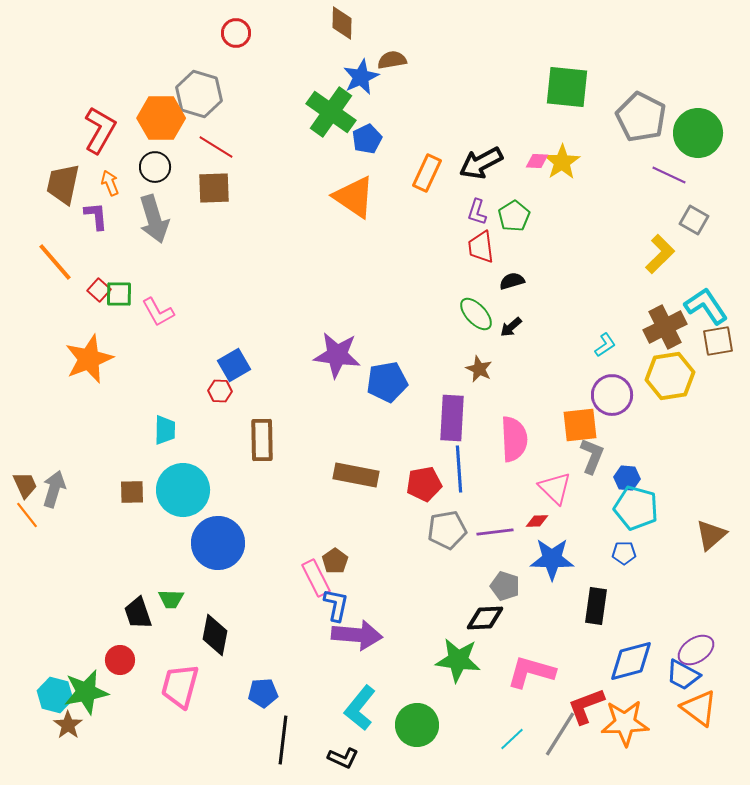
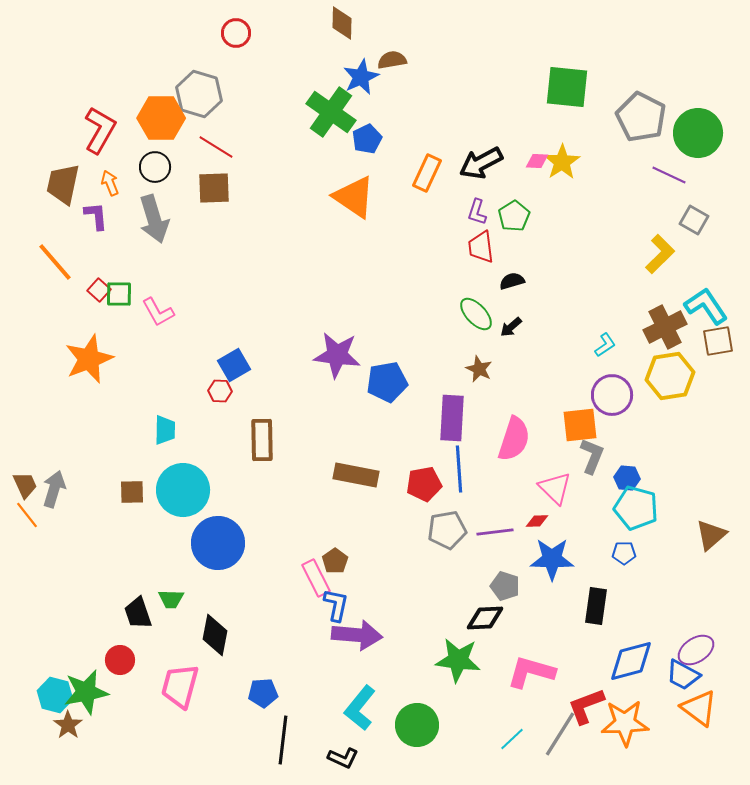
pink semicircle at (514, 439): rotated 21 degrees clockwise
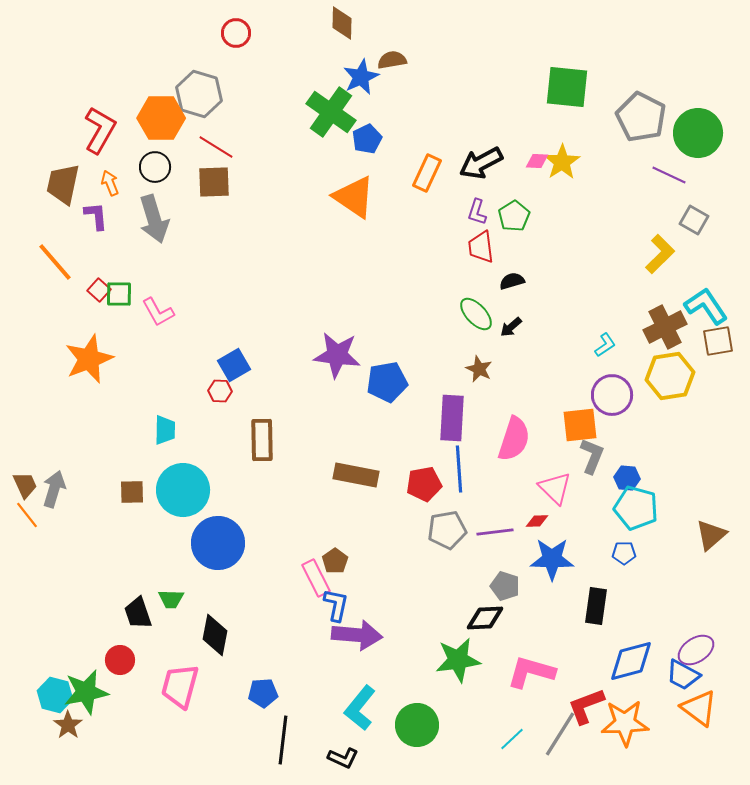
brown square at (214, 188): moved 6 px up
green star at (458, 660): rotated 15 degrees counterclockwise
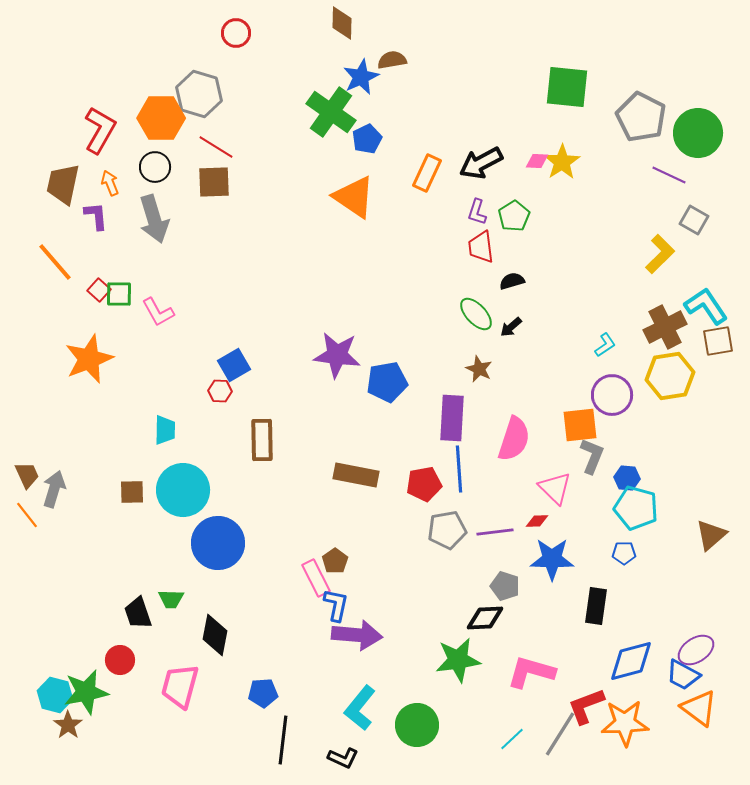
brown trapezoid at (25, 485): moved 2 px right, 10 px up
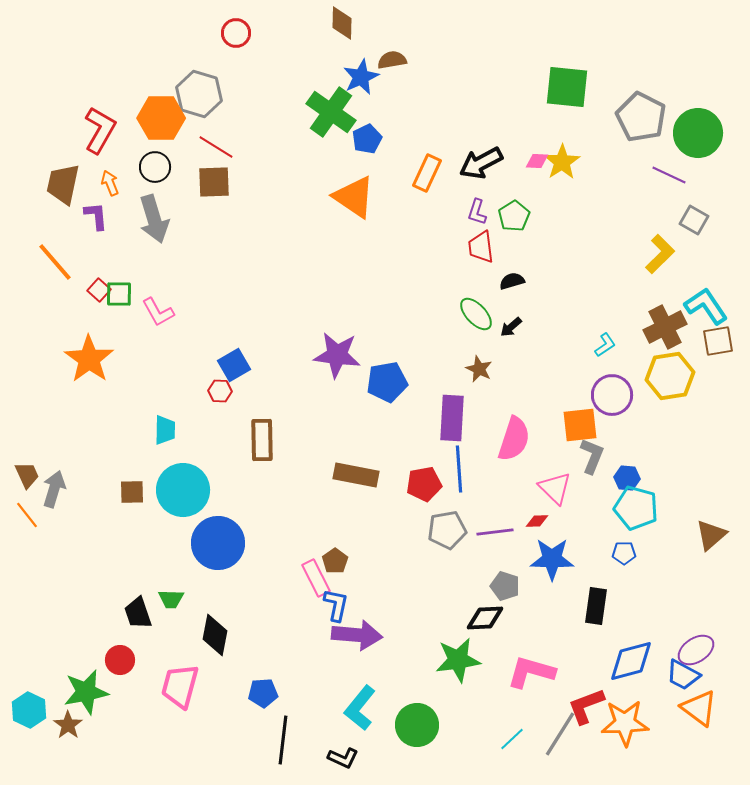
orange star at (89, 359): rotated 15 degrees counterclockwise
cyan hexagon at (55, 695): moved 26 px left, 15 px down; rotated 12 degrees clockwise
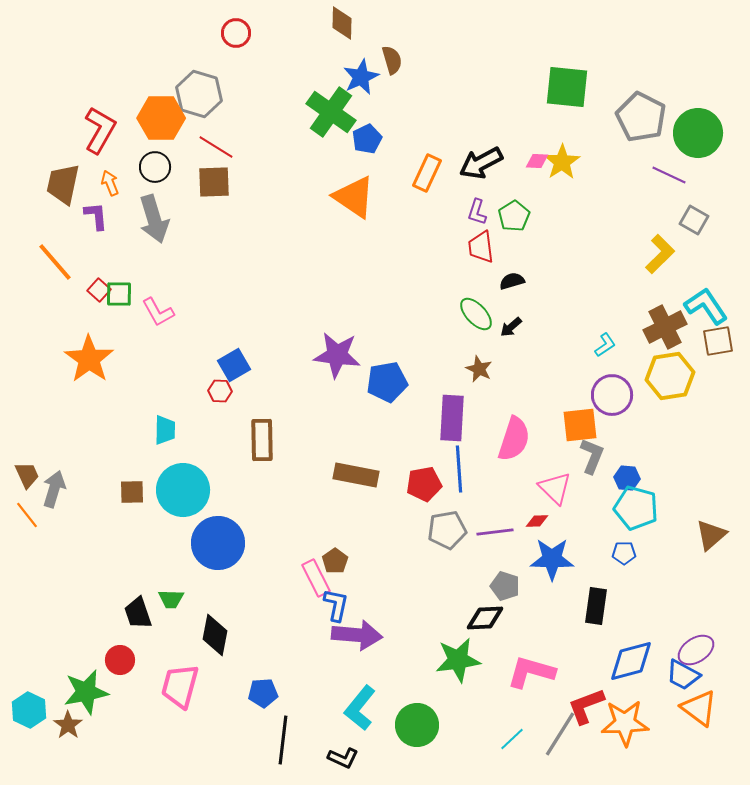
brown semicircle at (392, 60): rotated 84 degrees clockwise
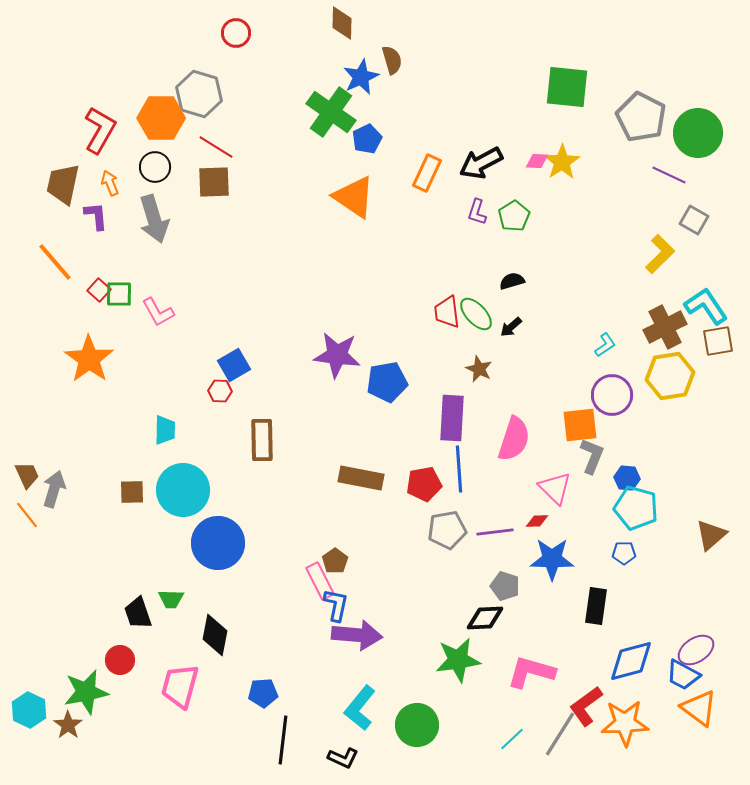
red trapezoid at (481, 247): moved 34 px left, 65 px down
brown rectangle at (356, 475): moved 5 px right, 3 px down
pink rectangle at (316, 578): moved 4 px right, 3 px down
red L-shape at (586, 706): rotated 15 degrees counterclockwise
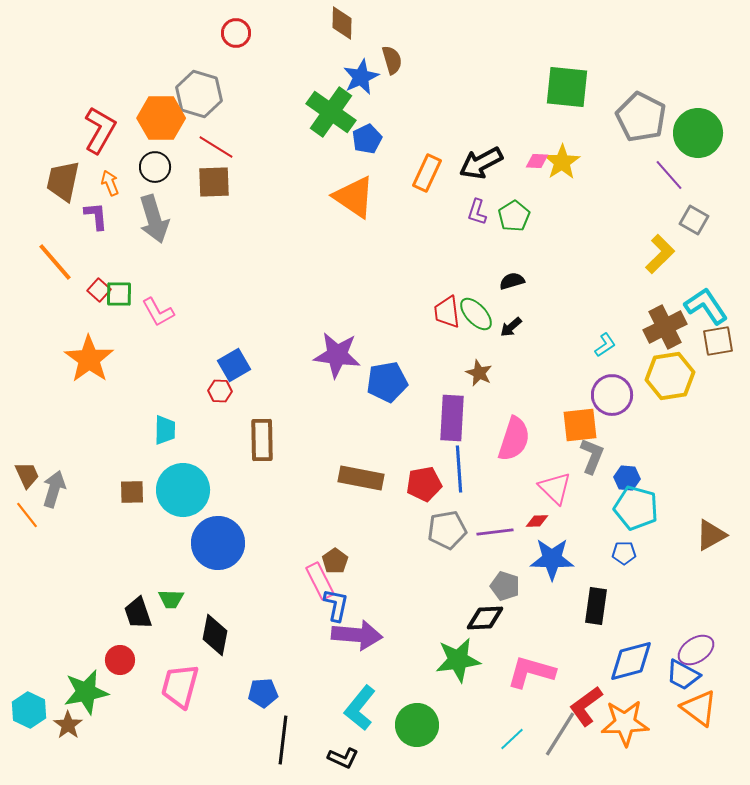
purple line at (669, 175): rotated 24 degrees clockwise
brown trapezoid at (63, 184): moved 3 px up
brown star at (479, 369): moved 4 px down
brown triangle at (711, 535): rotated 12 degrees clockwise
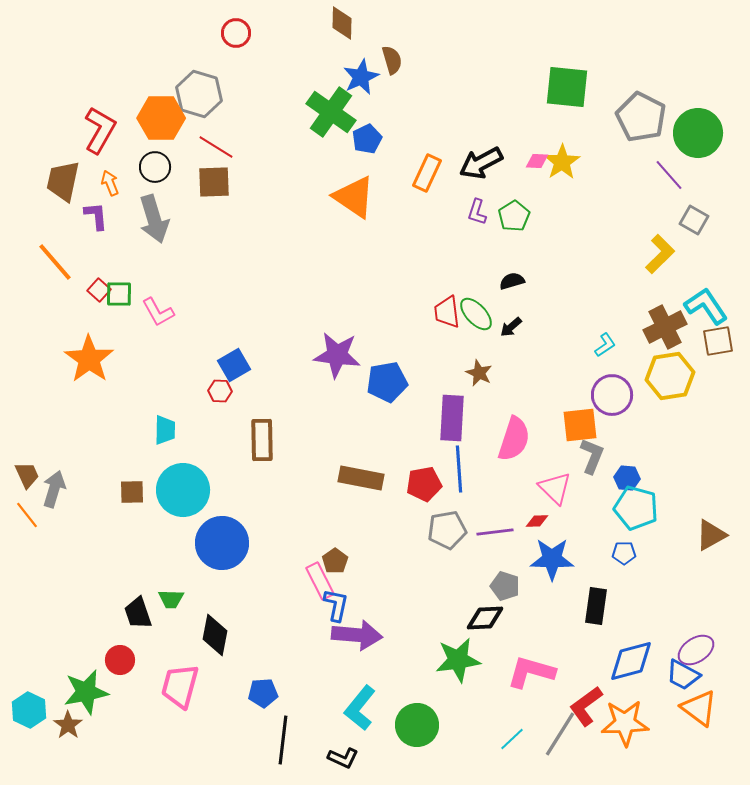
blue circle at (218, 543): moved 4 px right
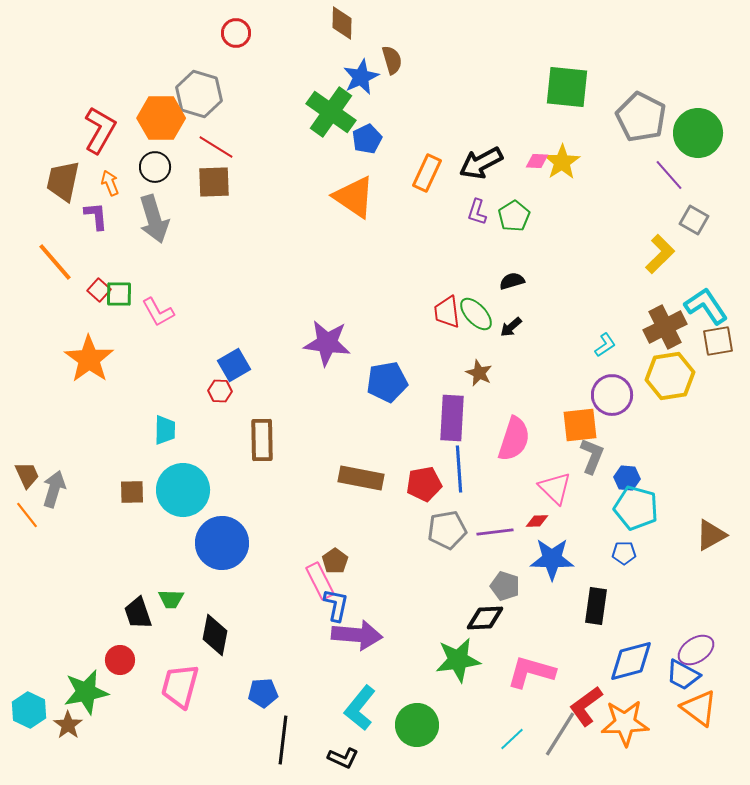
purple star at (337, 355): moved 10 px left, 12 px up
